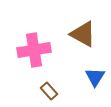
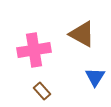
brown triangle: moved 1 px left
brown rectangle: moved 7 px left
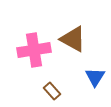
brown triangle: moved 9 px left, 5 px down
brown rectangle: moved 10 px right
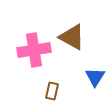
brown triangle: moved 1 px left, 2 px up
brown rectangle: rotated 54 degrees clockwise
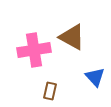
blue triangle: rotated 15 degrees counterclockwise
brown rectangle: moved 2 px left
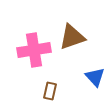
brown triangle: rotated 48 degrees counterclockwise
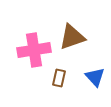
brown rectangle: moved 9 px right, 13 px up
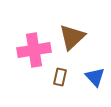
brown triangle: rotated 24 degrees counterclockwise
brown rectangle: moved 1 px right, 1 px up
